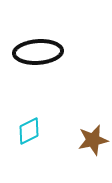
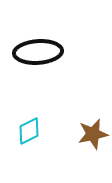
brown star: moved 6 px up
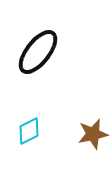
black ellipse: rotated 48 degrees counterclockwise
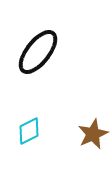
brown star: rotated 12 degrees counterclockwise
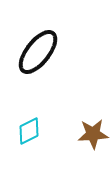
brown star: rotated 20 degrees clockwise
